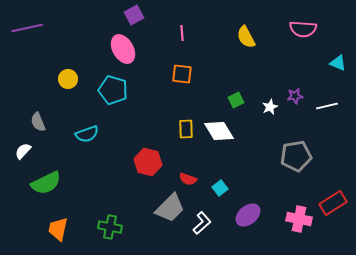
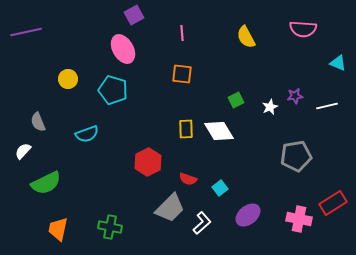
purple line: moved 1 px left, 4 px down
red hexagon: rotated 20 degrees clockwise
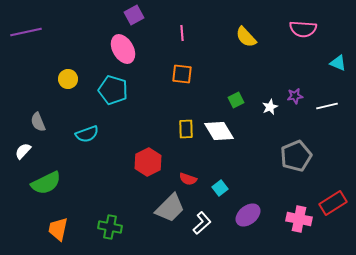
yellow semicircle: rotated 15 degrees counterclockwise
gray pentagon: rotated 12 degrees counterclockwise
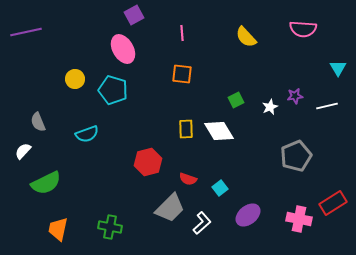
cyan triangle: moved 5 px down; rotated 36 degrees clockwise
yellow circle: moved 7 px right
red hexagon: rotated 12 degrees clockwise
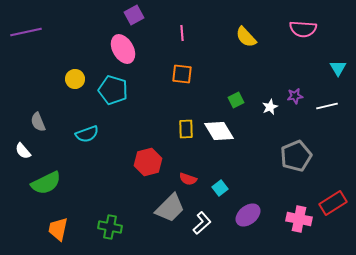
white semicircle: rotated 84 degrees counterclockwise
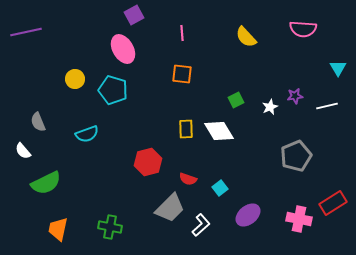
white L-shape: moved 1 px left, 2 px down
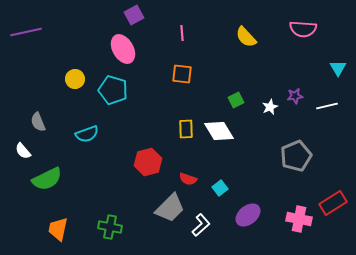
green semicircle: moved 1 px right, 4 px up
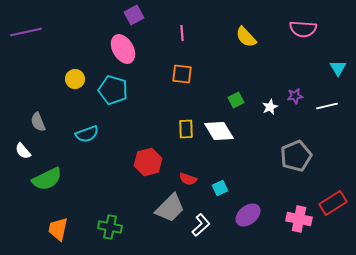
cyan square: rotated 14 degrees clockwise
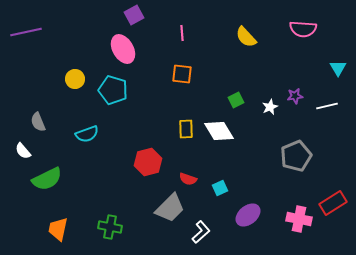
white L-shape: moved 7 px down
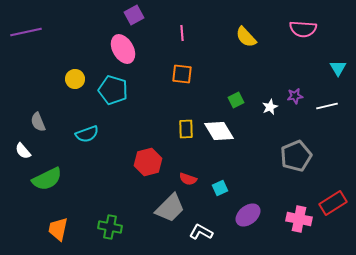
white L-shape: rotated 110 degrees counterclockwise
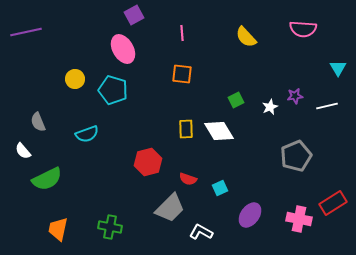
purple ellipse: moved 2 px right; rotated 15 degrees counterclockwise
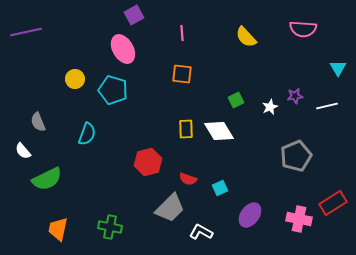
cyan semicircle: rotated 50 degrees counterclockwise
